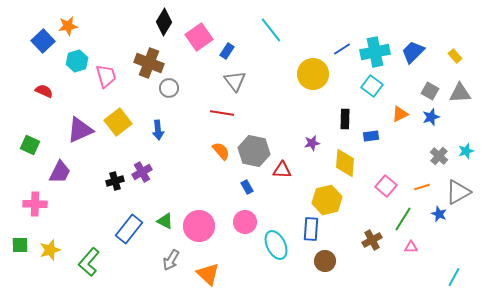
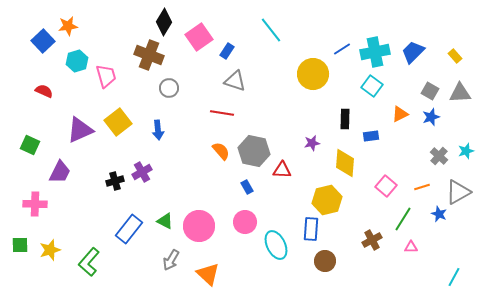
brown cross at (149, 63): moved 8 px up
gray triangle at (235, 81): rotated 35 degrees counterclockwise
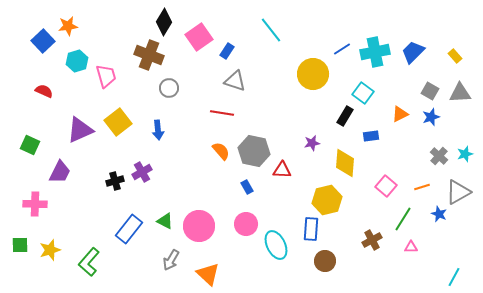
cyan square at (372, 86): moved 9 px left, 7 px down
black rectangle at (345, 119): moved 3 px up; rotated 30 degrees clockwise
cyan star at (466, 151): moved 1 px left, 3 px down
pink circle at (245, 222): moved 1 px right, 2 px down
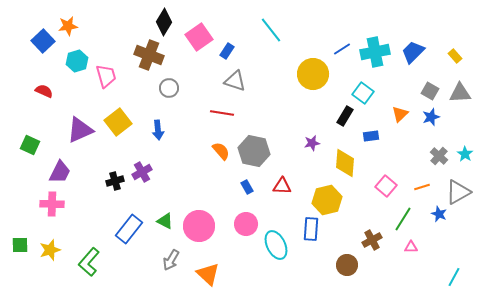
orange triangle at (400, 114): rotated 18 degrees counterclockwise
cyan star at (465, 154): rotated 21 degrees counterclockwise
red triangle at (282, 170): moved 16 px down
pink cross at (35, 204): moved 17 px right
brown circle at (325, 261): moved 22 px right, 4 px down
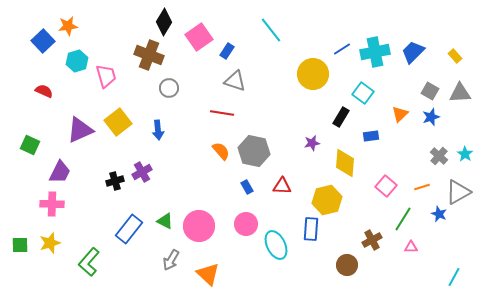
black rectangle at (345, 116): moved 4 px left, 1 px down
yellow star at (50, 250): moved 7 px up
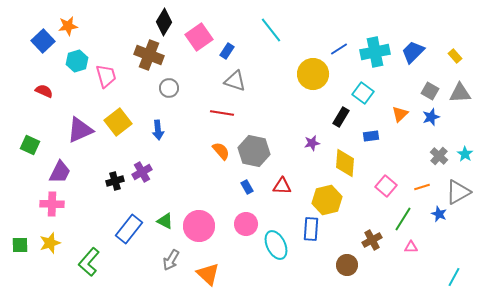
blue line at (342, 49): moved 3 px left
